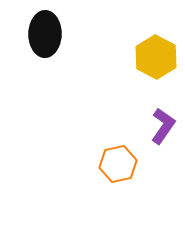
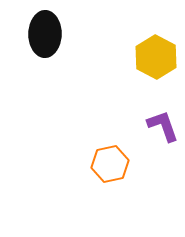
purple L-shape: rotated 54 degrees counterclockwise
orange hexagon: moved 8 px left
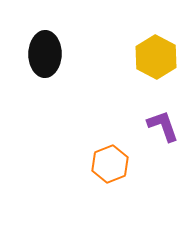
black ellipse: moved 20 px down
orange hexagon: rotated 9 degrees counterclockwise
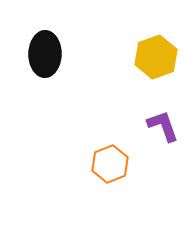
yellow hexagon: rotated 12 degrees clockwise
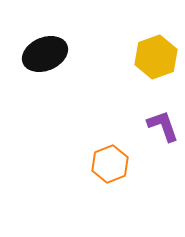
black ellipse: rotated 66 degrees clockwise
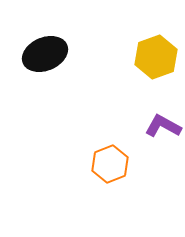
purple L-shape: rotated 42 degrees counterclockwise
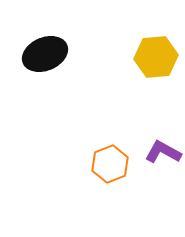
yellow hexagon: rotated 15 degrees clockwise
purple L-shape: moved 26 px down
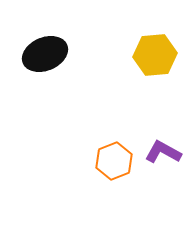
yellow hexagon: moved 1 px left, 2 px up
orange hexagon: moved 4 px right, 3 px up
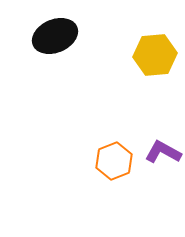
black ellipse: moved 10 px right, 18 px up
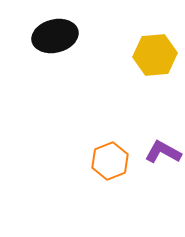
black ellipse: rotated 9 degrees clockwise
orange hexagon: moved 4 px left
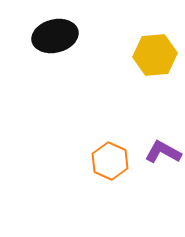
orange hexagon: rotated 15 degrees counterclockwise
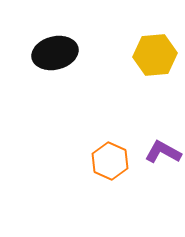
black ellipse: moved 17 px down
